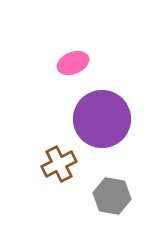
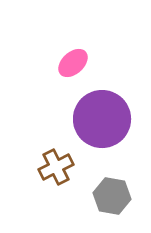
pink ellipse: rotated 20 degrees counterclockwise
brown cross: moved 3 px left, 3 px down
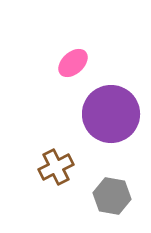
purple circle: moved 9 px right, 5 px up
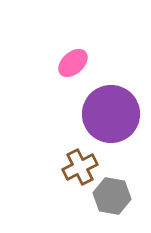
brown cross: moved 24 px right
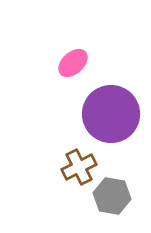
brown cross: moved 1 px left
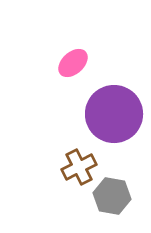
purple circle: moved 3 px right
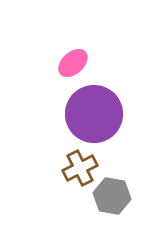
purple circle: moved 20 px left
brown cross: moved 1 px right, 1 px down
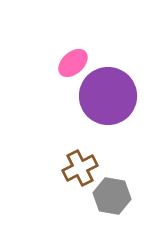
purple circle: moved 14 px right, 18 px up
